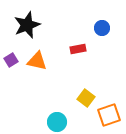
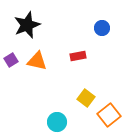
red rectangle: moved 7 px down
orange square: rotated 20 degrees counterclockwise
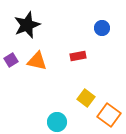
orange square: rotated 15 degrees counterclockwise
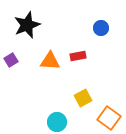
blue circle: moved 1 px left
orange triangle: moved 13 px right; rotated 10 degrees counterclockwise
yellow square: moved 3 px left; rotated 24 degrees clockwise
orange square: moved 3 px down
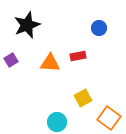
blue circle: moved 2 px left
orange triangle: moved 2 px down
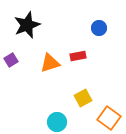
orange triangle: rotated 20 degrees counterclockwise
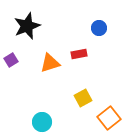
black star: moved 1 px down
red rectangle: moved 1 px right, 2 px up
orange square: rotated 15 degrees clockwise
cyan circle: moved 15 px left
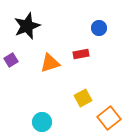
red rectangle: moved 2 px right
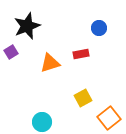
purple square: moved 8 px up
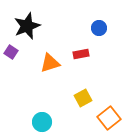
purple square: rotated 24 degrees counterclockwise
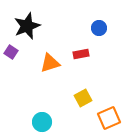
orange square: rotated 15 degrees clockwise
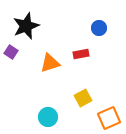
black star: moved 1 px left
cyan circle: moved 6 px right, 5 px up
